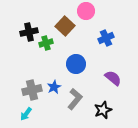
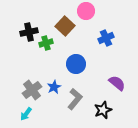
purple semicircle: moved 4 px right, 5 px down
gray cross: rotated 24 degrees counterclockwise
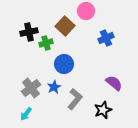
blue circle: moved 12 px left
purple semicircle: moved 3 px left
gray cross: moved 1 px left, 2 px up
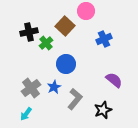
blue cross: moved 2 px left, 1 px down
green cross: rotated 24 degrees counterclockwise
blue circle: moved 2 px right
purple semicircle: moved 3 px up
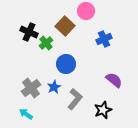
black cross: rotated 36 degrees clockwise
cyan arrow: rotated 88 degrees clockwise
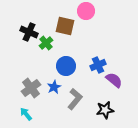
brown square: rotated 30 degrees counterclockwise
blue cross: moved 6 px left, 26 px down
blue circle: moved 2 px down
black star: moved 2 px right; rotated 12 degrees clockwise
cyan arrow: rotated 16 degrees clockwise
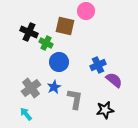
green cross: rotated 24 degrees counterclockwise
blue circle: moved 7 px left, 4 px up
gray L-shape: rotated 30 degrees counterclockwise
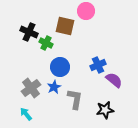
blue circle: moved 1 px right, 5 px down
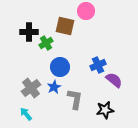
black cross: rotated 24 degrees counterclockwise
green cross: rotated 32 degrees clockwise
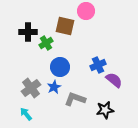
black cross: moved 1 px left
gray L-shape: rotated 80 degrees counterclockwise
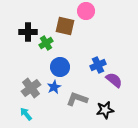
gray L-shape: moved 2 px right
